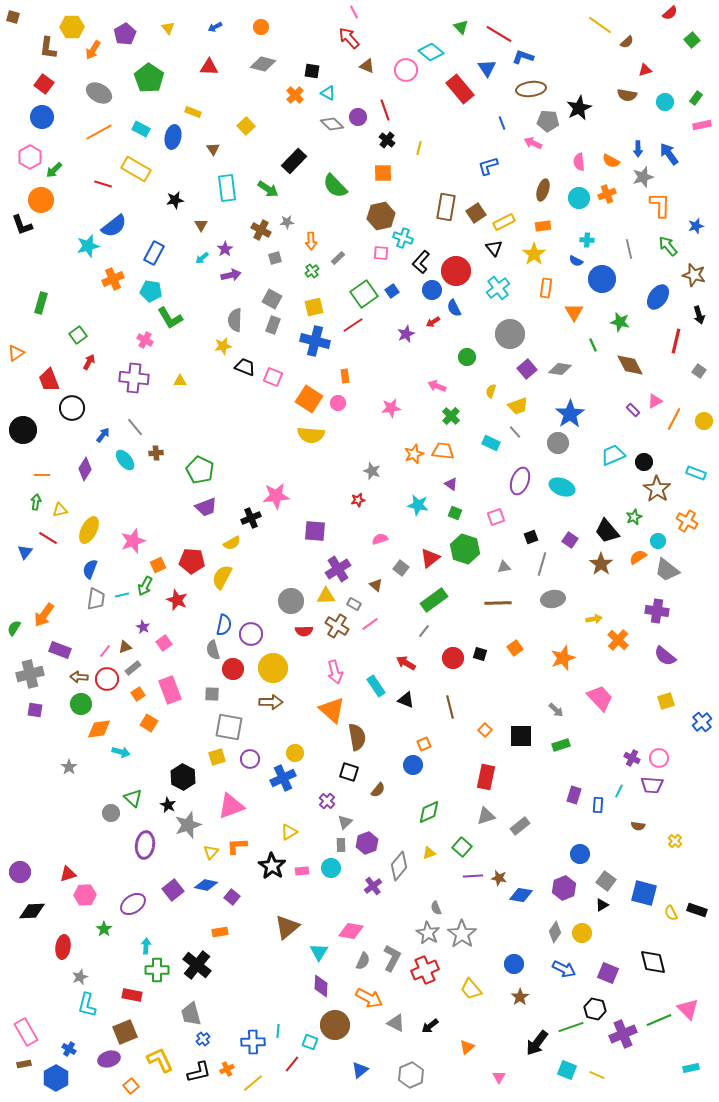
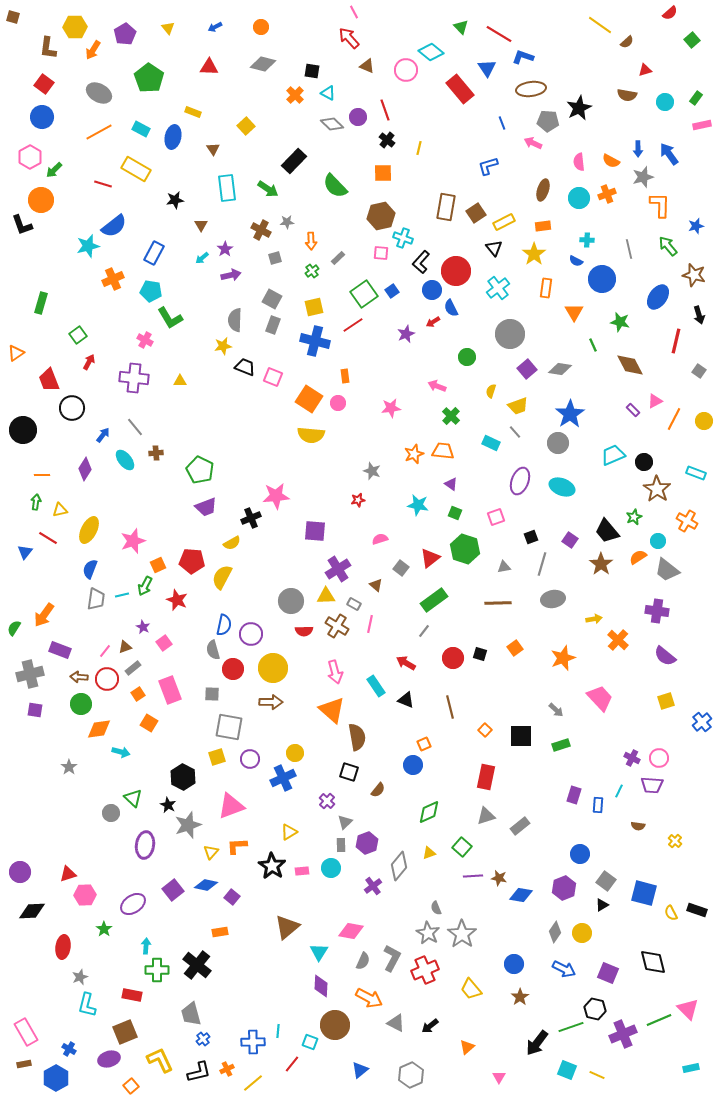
yellow hexagon at (72, 27): moved 3 px right
blue semicircle at (454, 308): moved 3 px left
pink line at (370, 624): rotated 42 degrees counterclockwise
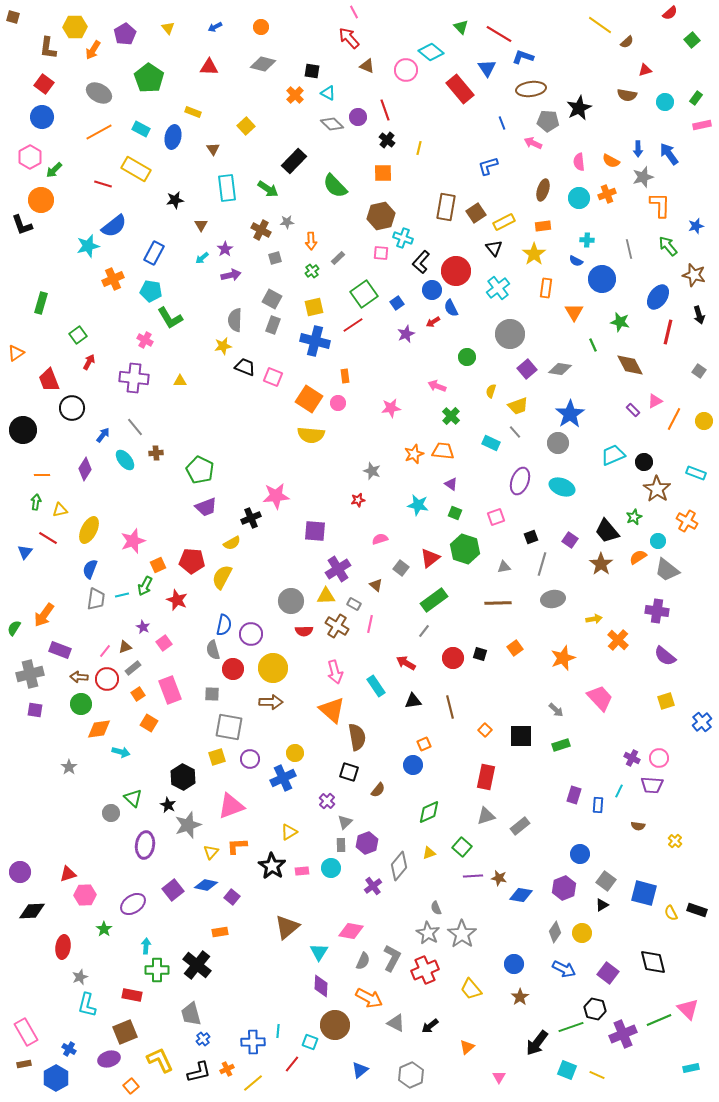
blue square at (392, 291): moved 5 px right, 12 px down
red line at (676, 341): moved 8 px left, 9 px up
black triangle at (406, 700): moved 7 px right, 1 px down; rotated 30 degrees counterclockwise
purple square at (608, 973): rotated 15 degrees clockwise
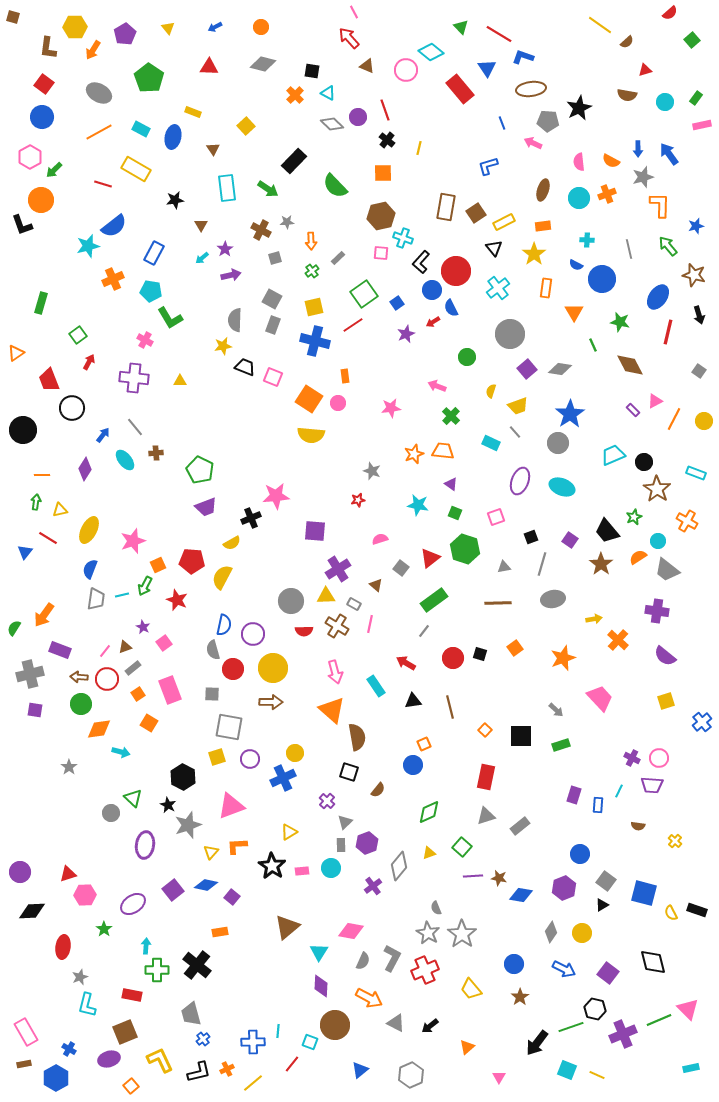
blue semicircle at (576, 261): moved 4 px down
purple circle at (251, 634): moved 2 px right
gray diamond at (555, 932): moved 4 px left
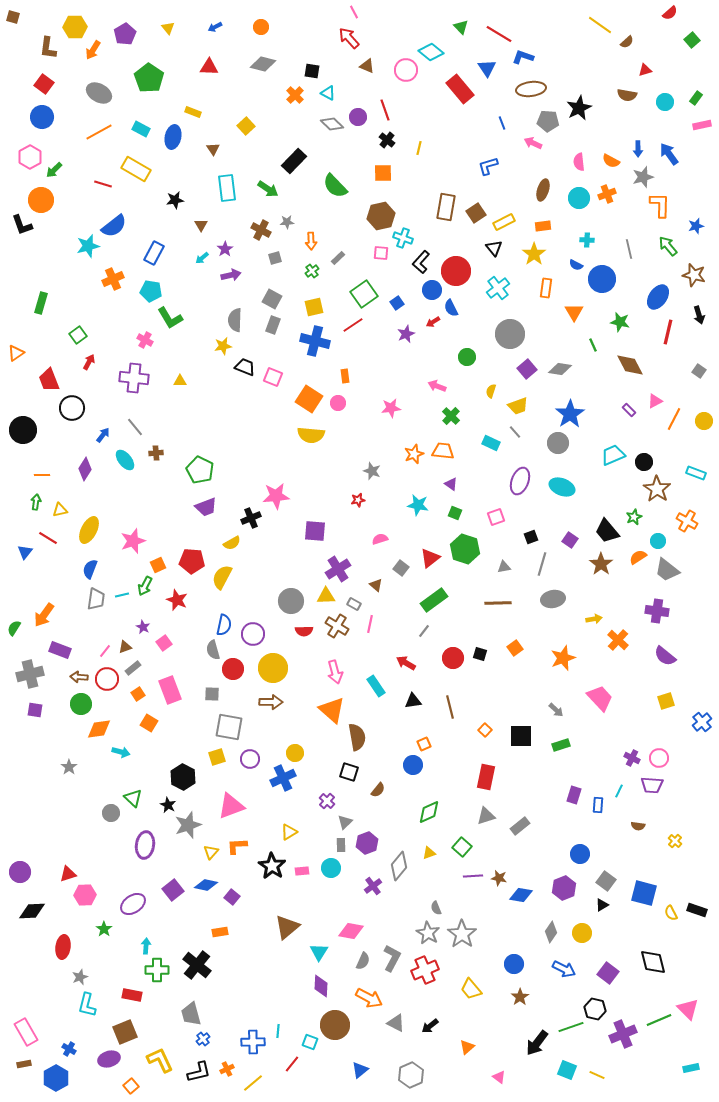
purple rectangle at (633, 410): moved 4 px left
pink triangle at (499, 1077): rotated 24 degrees counterclockwise
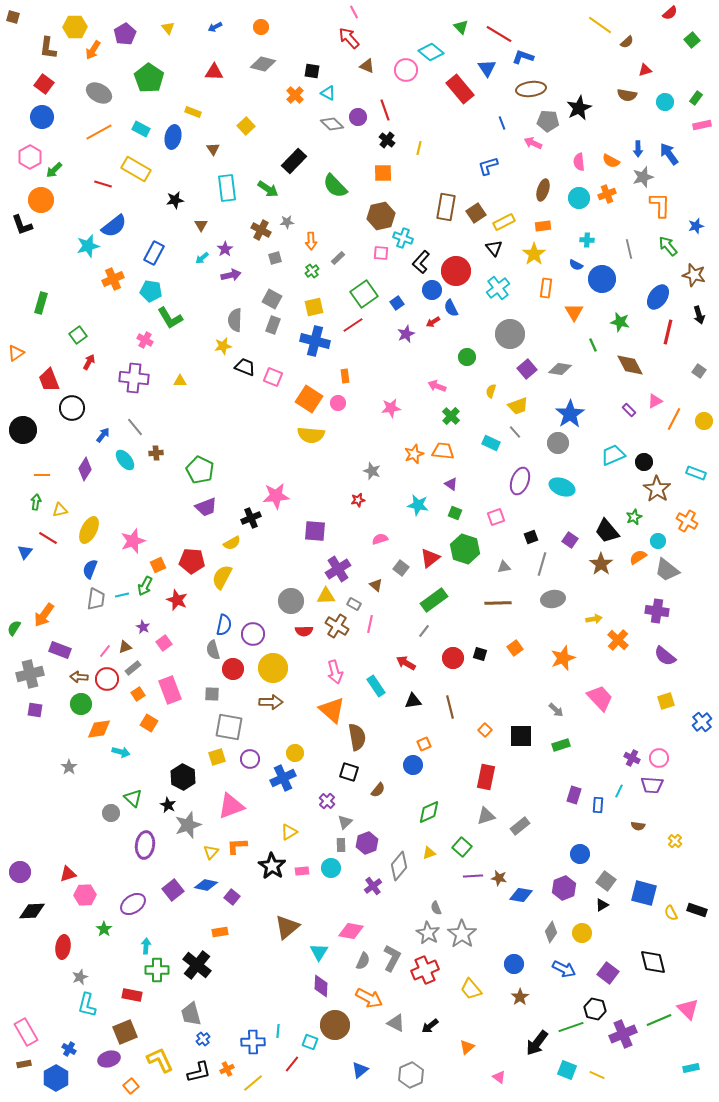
red triangle at (209, 67): moved 5 px right, 5 px down
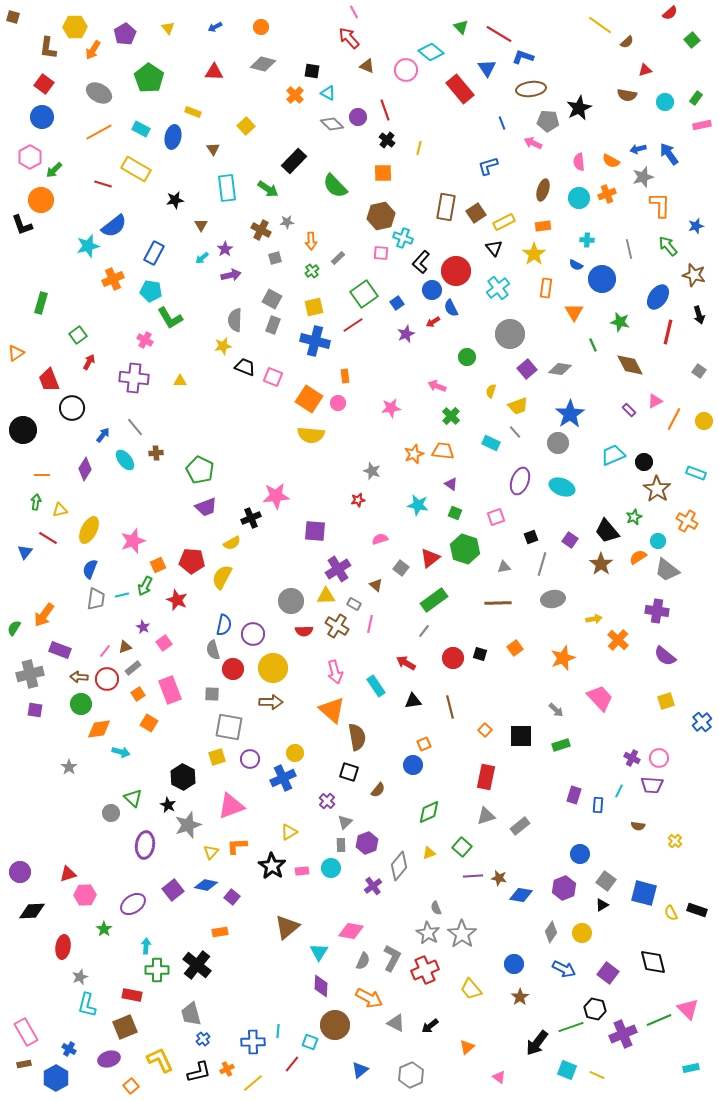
blue arrow at (638, 149): rotated 77 degrees clockwise
brown square at (125, 1032): moved 5 px up
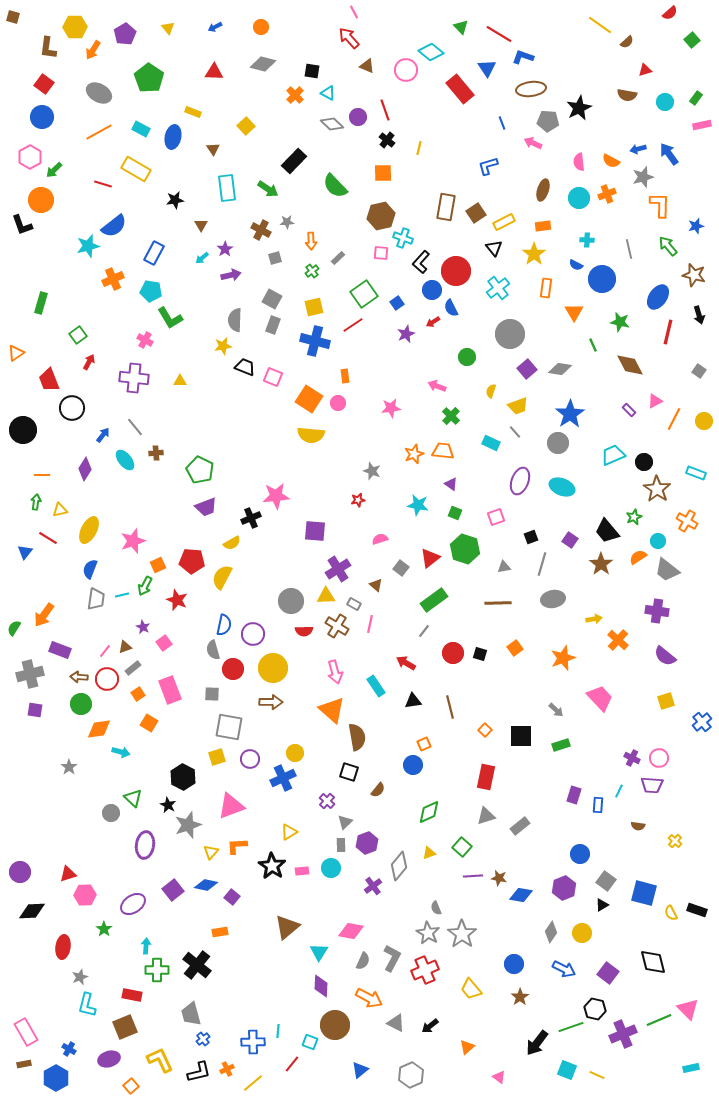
red circle at (453, 658): moved 5 px up
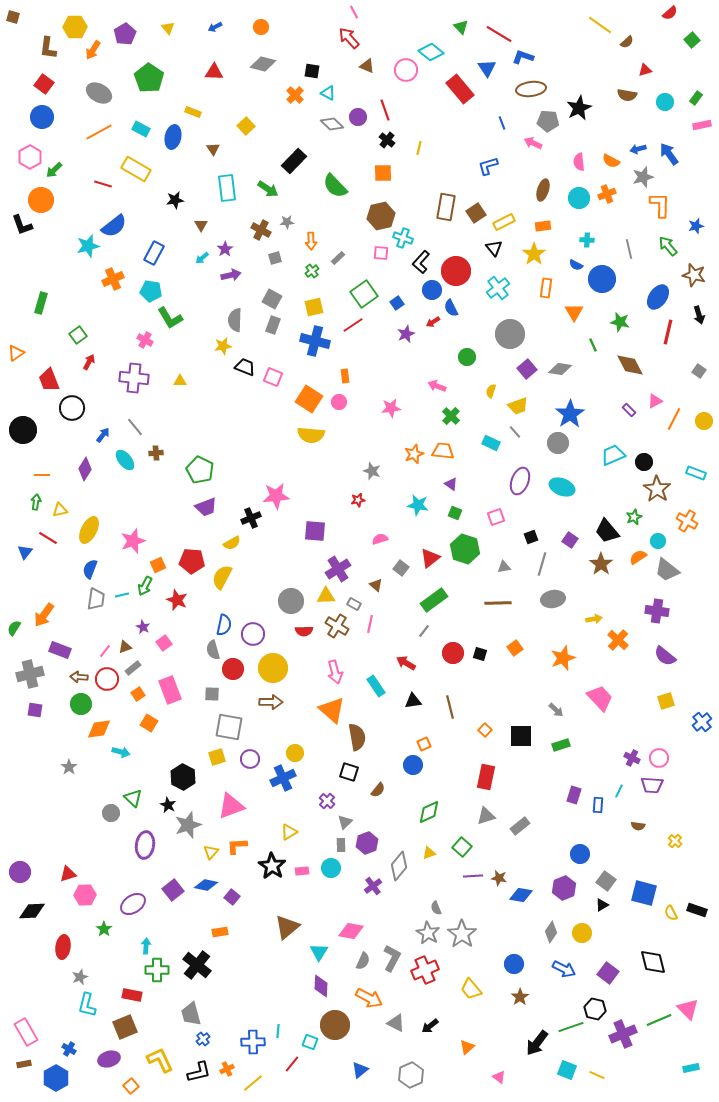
pink circle at (338, 403): moved 1 px right, 1 px up
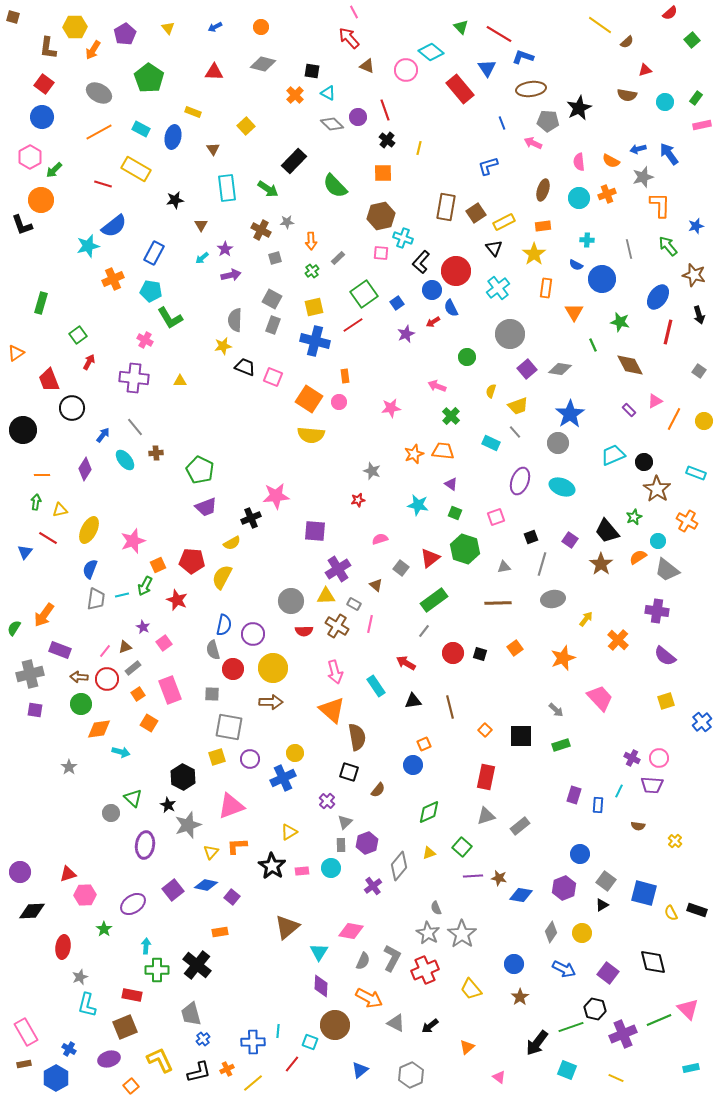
yellow arrow at (594, 619): moved 8 px left; rotated 42 degrees counterclockwise
yellow line at (597, 1075): moved 19 px right, 3 px down
